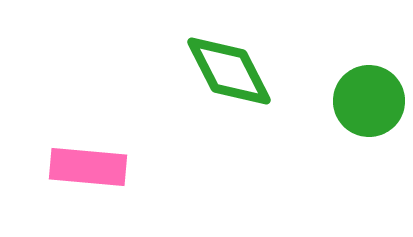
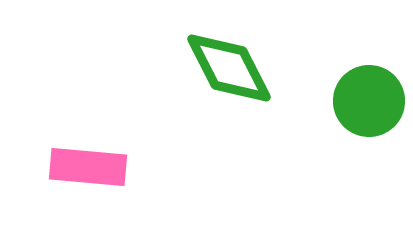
green diamond: moved 3 px up
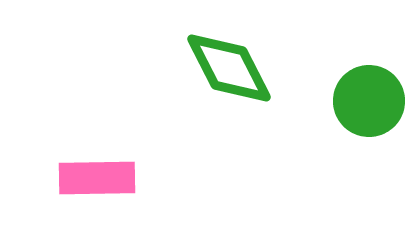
pink rectangle: moved 9 px right, 11 px down; rotated 6 degrees counterclockwise
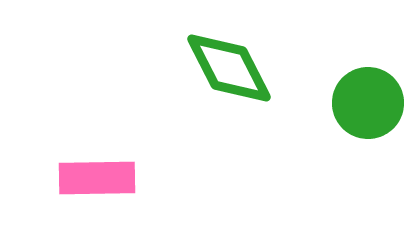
green circle: moved 1 px left, 2 px down
